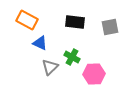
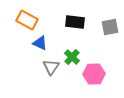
green cross: rotated 14 degrees clockwise
gray triangle: moved 1 px right; rotated 12 degrees counterclockwise
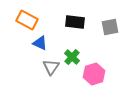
pink hexagon: rotated 15 degrees counterclockwise
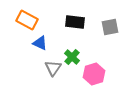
gray triangle: moved 2 px right, 1 px down
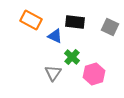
orange rectangle: moved 4 px right
gray square: rotated 36 degrees clockwise
blue triangle: moved 15 px right, 7 px up
gray triangle: moved 5 px down
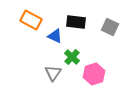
black rectangle: moved 1 px right
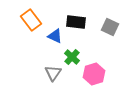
orange rectangle: rotated 25 degrees clockwise
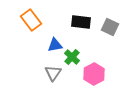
black rectangle: moved 5 px right
blue triangle: moved 9 px down; rotated 35 degrees counterclockwise
pink hexagon: rotated 10 degrees counterclockwise
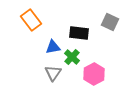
black rectangle: moved 2 px left, 11 px down
gray square: moved 5 px up
blue triangle: moved 2 px left, 2 px down
